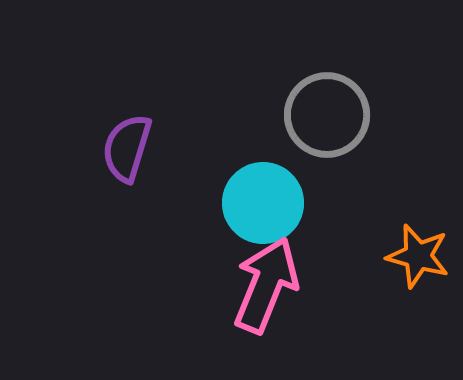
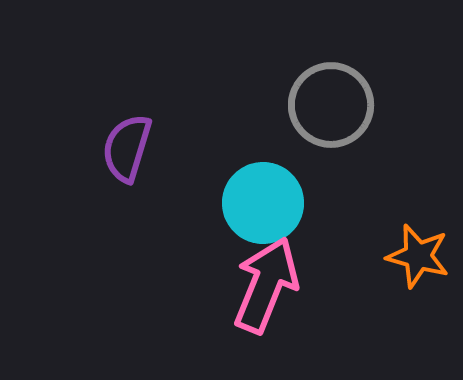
gray circle: moved 4 px right, 10 px up
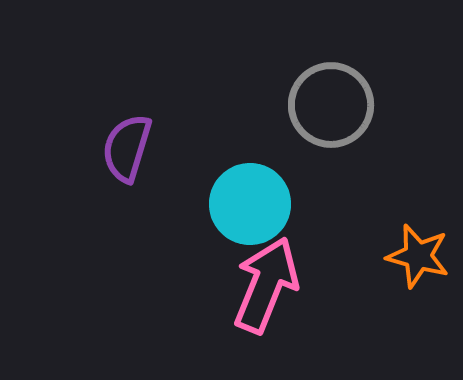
cyan circle: moved 13 px left, 1 px down
